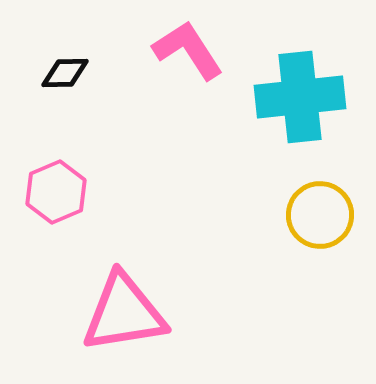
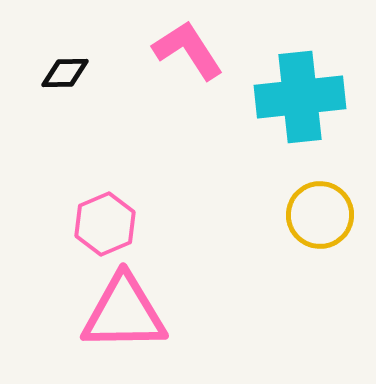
pink hexagon: moved 49 px right, 32 px down
pink triangle: rotated 8 degrees clockwise
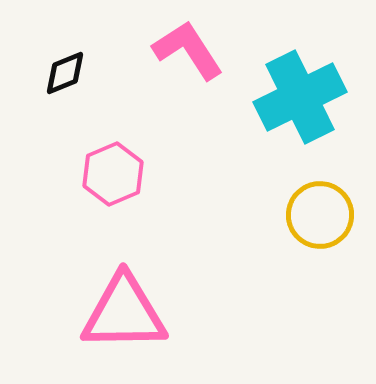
black diamond: rotated 21 degrees counterclockwise
cyan cross: rotated 20 degrees counterclockwise
pink hexagon: moved 8 px right, 50 px up
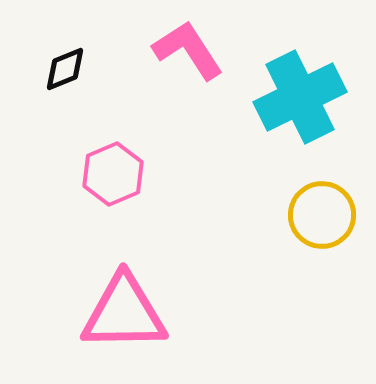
black diamond: moved 4 px up
yellow circle: moved 2 px right
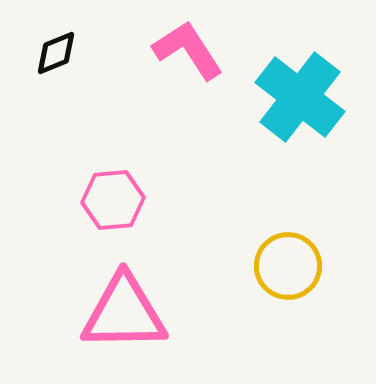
black diamond: moved 9 px left, 16 px up
cyan cross: rotated 26 degrees counterclockwise
pink hexagon: moved 26 px down; rotated 18 degrees clockwise
yellow circle: moved 34 px left, 51 px down
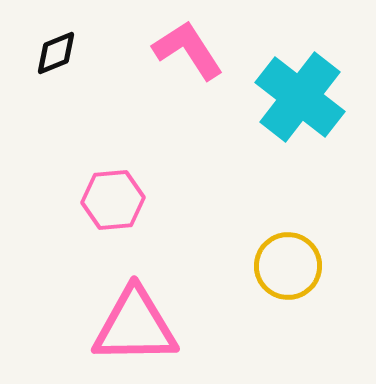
pink triangle: moved 11 px right, 13 px down
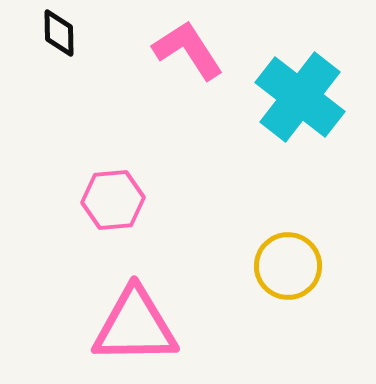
black diamond: moved 3 px right, 20 px up; rotated 69 degrees counterclockwise
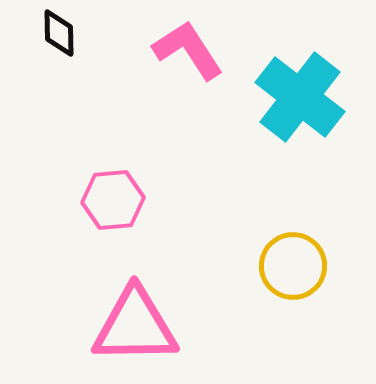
yellow circle: moved 5 px right
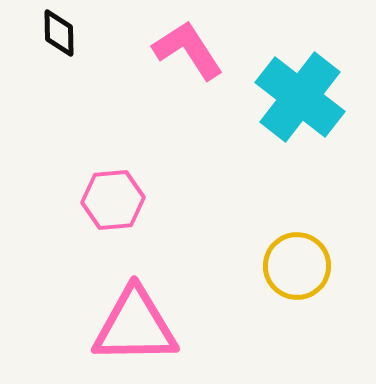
yellow circle: moved 4 px right
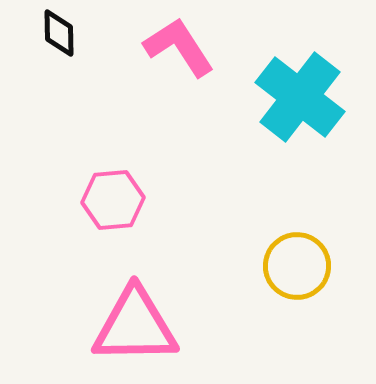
pink L-shape: moved 9 px left, 3 px up
